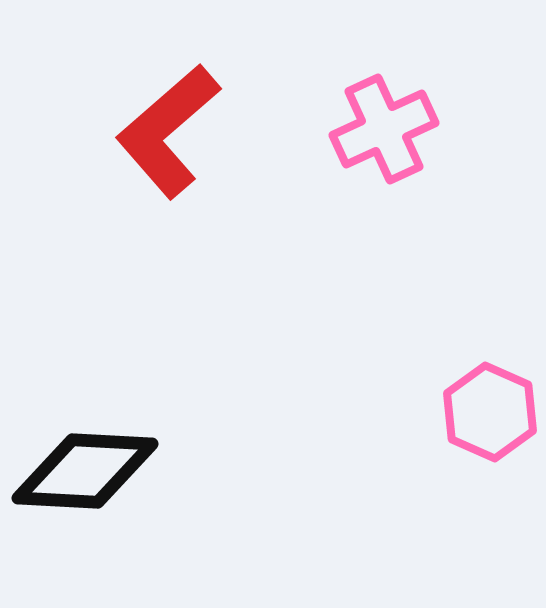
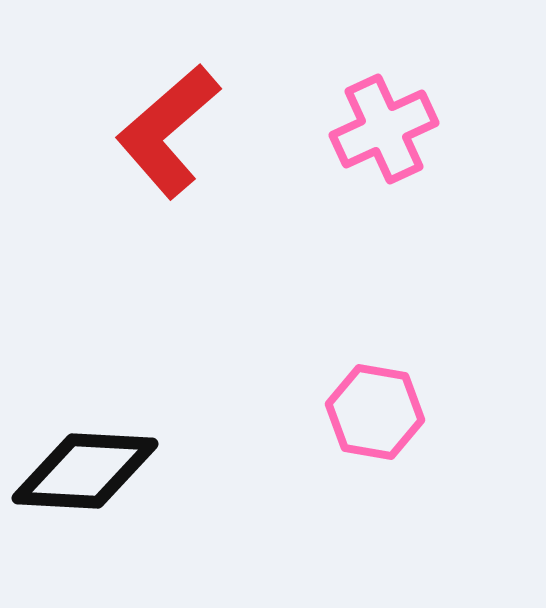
pink hexagon: moved 115 px left; rotated 14 degrees counterclockwise
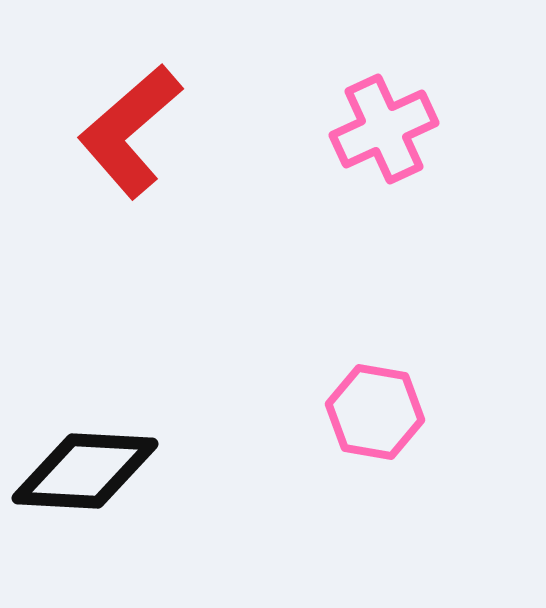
red L-shape: moved 38 px left
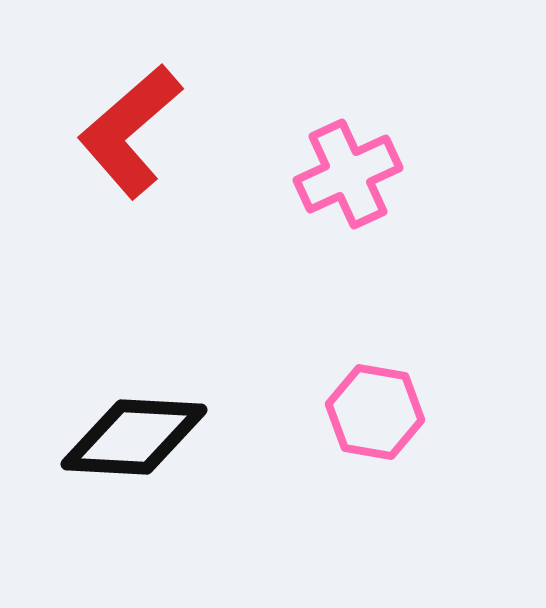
pink cross: moved 36 px left, 45 px down
black diamond: moved 49 px right, 34 px up
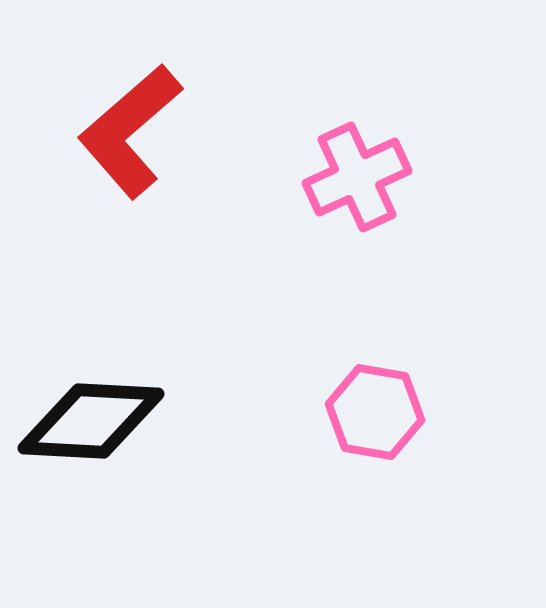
pink cross: moved 9 px right, 3 px down
black diamond: moved 43 px left, 16 px up
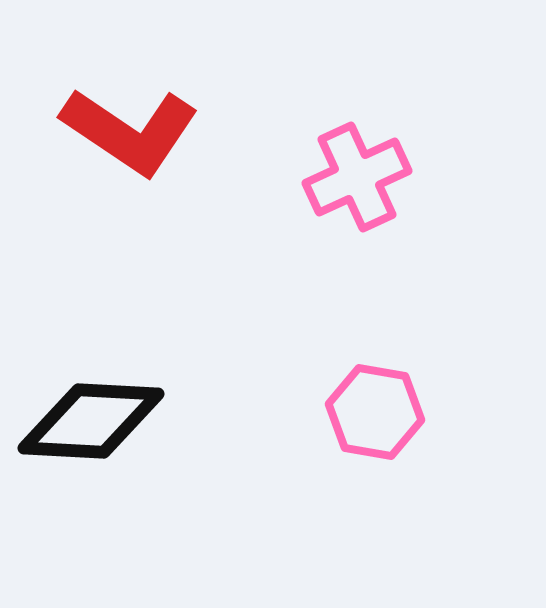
red L-shape: rotated 105 degrees counterclockwise
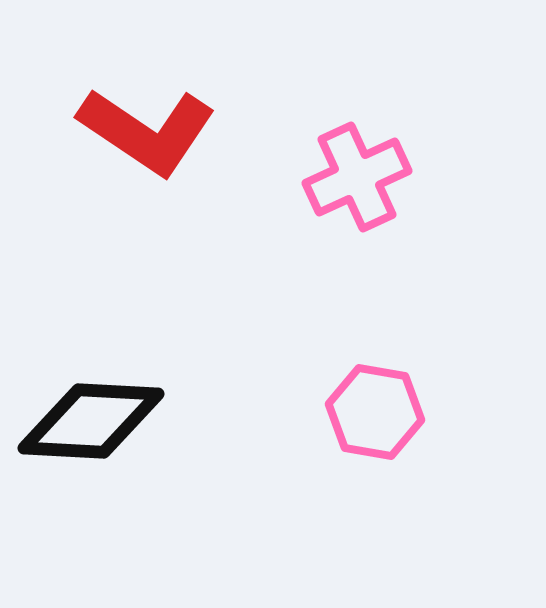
red L-shape: moved 17 px right
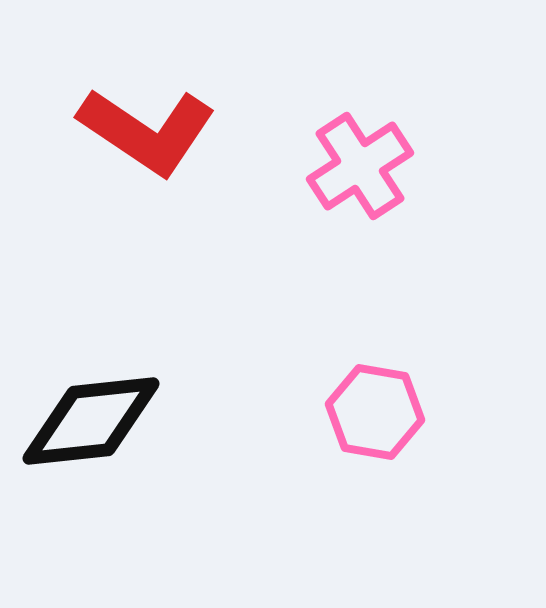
pink cross: moved 3 px right, 11 px up; rotated 8 degrees counterclockwise
black diamond: rotated 9 degrees counterclockwise
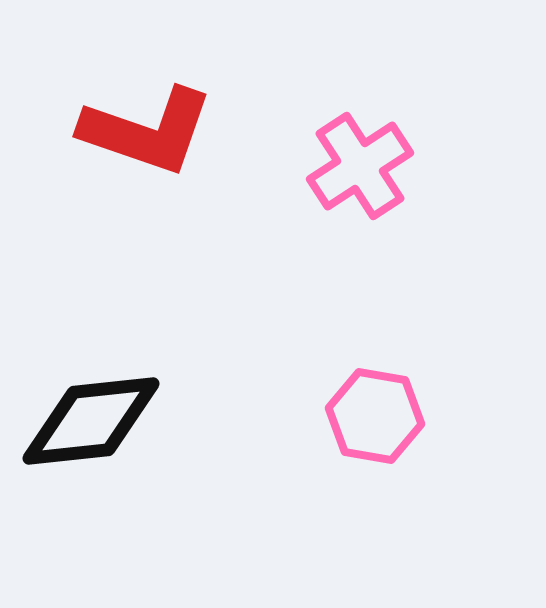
red L-shape: rotated 15 degrees counterclockwise
pink hexagon: moved 4 px down
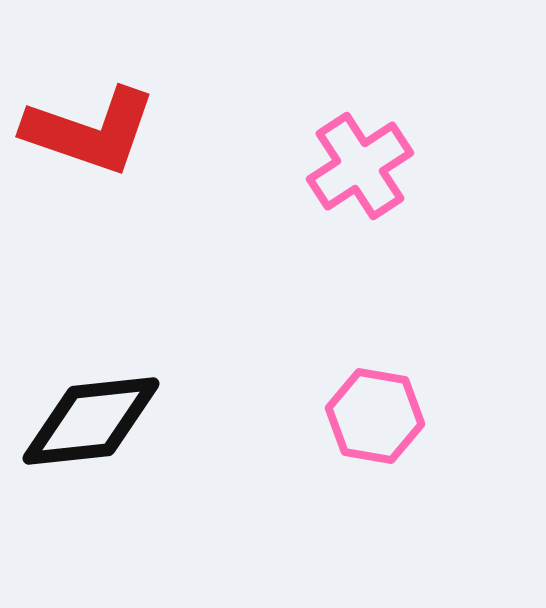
red L-shape: moved 57 px left
